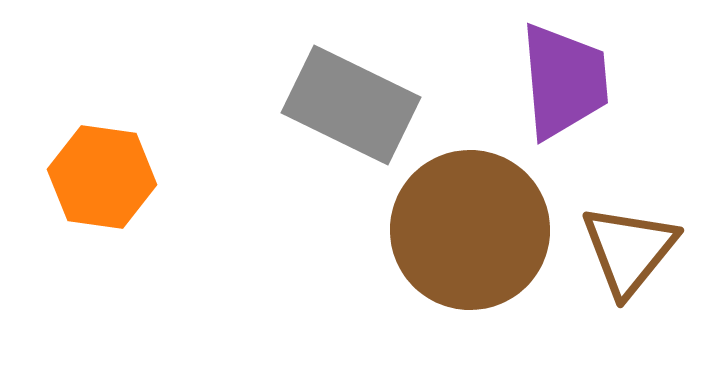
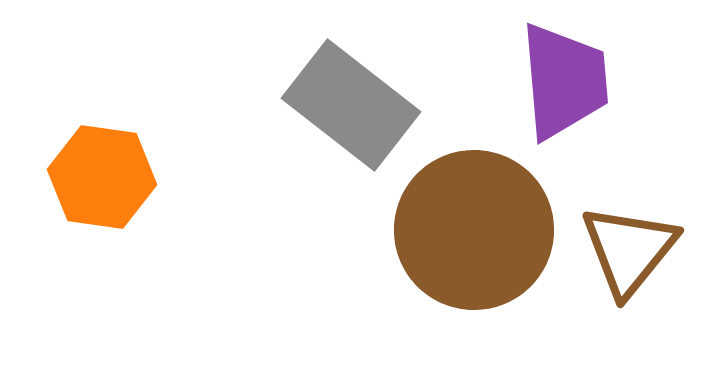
gray rectangle: rotated 12 degrees clockwise
brown circle: moved 4 px right
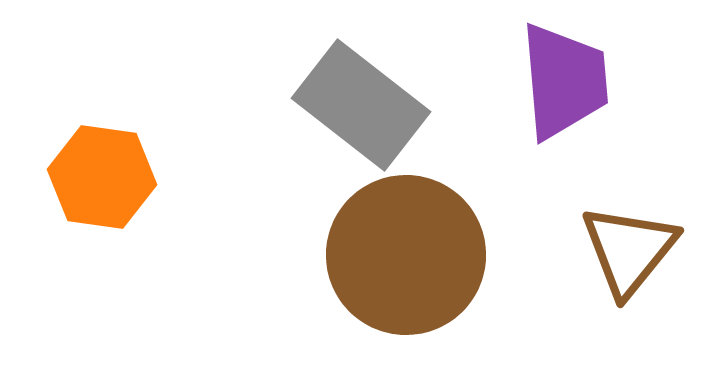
gray rectangle: moved 10 px right
brown circle: moved 68 px left, 25 px down
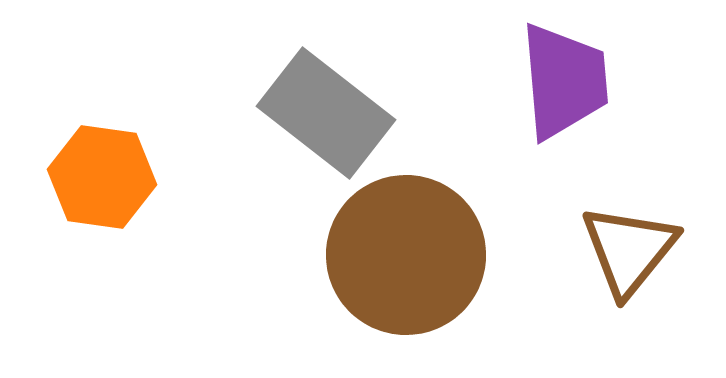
gray rectangle: moved 35 px left, 8 px down
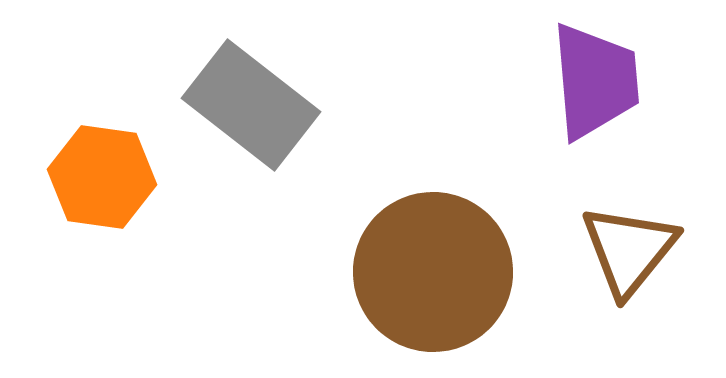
purple trapezoid: moved 31 px right
gray rectangle: moved 75 px left, 8 px up
brown circle: moved 27 px right, 17 px down
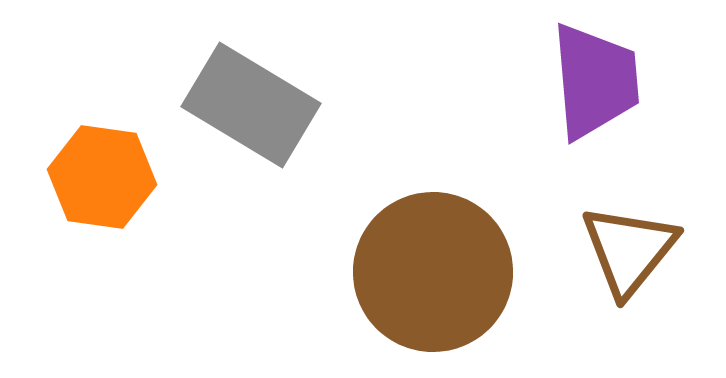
gray rectangle: rotated 7 degrees counterclockwise
